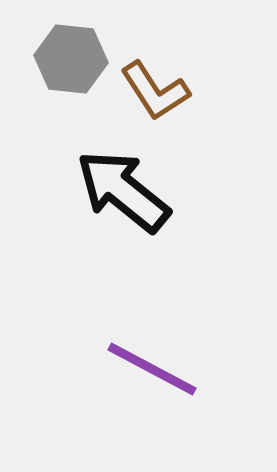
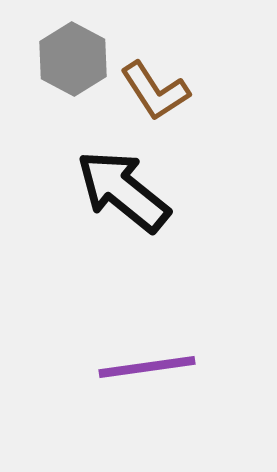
gray hexagon: moved 2 px right; rotated 22 degrees clockwise
purple line: moved 5 px left, 2 px up; rotated 36 degrees counterclockwise
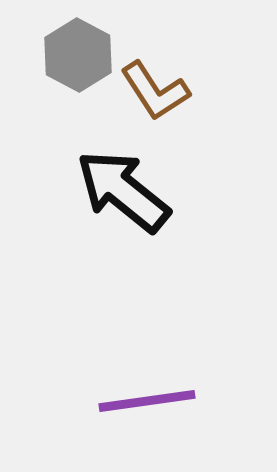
gray hexagon: moved 5 px right, 4 px up
purple line: moved 34 px down
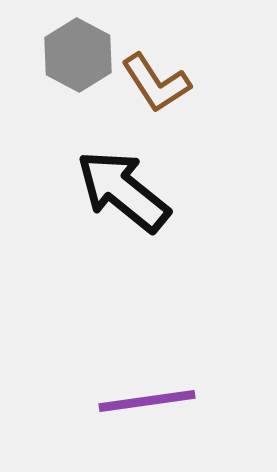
brown L-shape: moved 1 px right, 8 px up
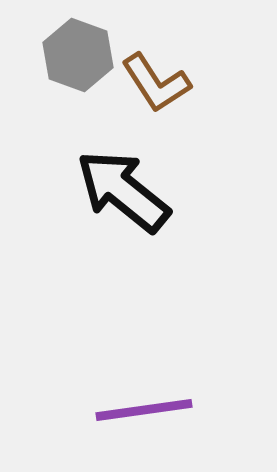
gray hexagon: rotated 8 degrees counterclockwise
purple line: moved 3 px left, 9 px down
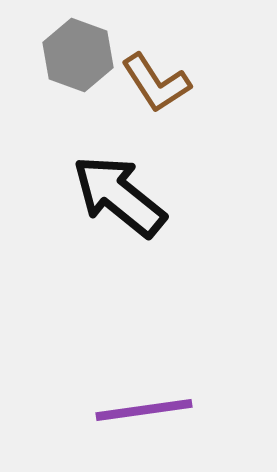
black arrow: moved 4 px left, 5 px down
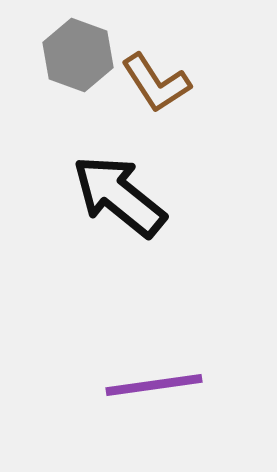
purple line: moved 10 px right, 25 px up
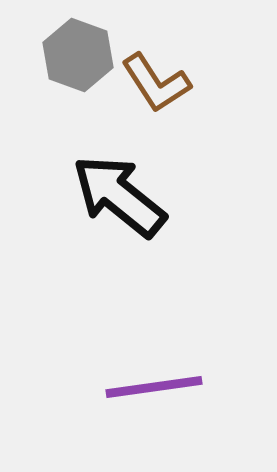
purple line: moved 2 px down
